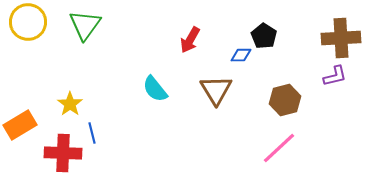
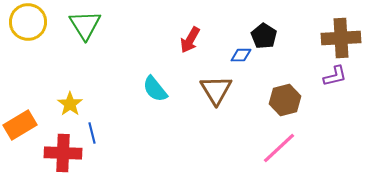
green triangle: rotated 8 degrees counterclockwise
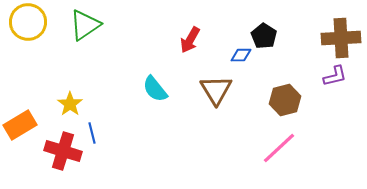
green triangle: rotated 28 degrees clockwise
red cross: moved 2 px up; rotated 15 degrees clockwise
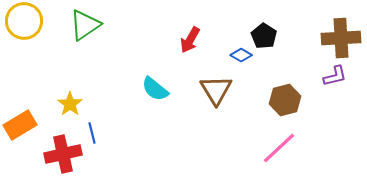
yellow circle: moved 4 px left, 1 px up
blue diamond: rotated 30 degrees clockwise
cyan semicircle: rotated 12 degrees counterclockwise
red cross: moved 3 px down; rotated 30 degrees counterclockwise
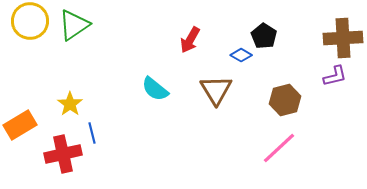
yellow circle: moved 6 px right
green triangle: moved 11 px left
brown cross: moved 2 px right
